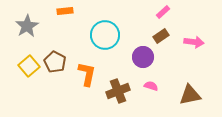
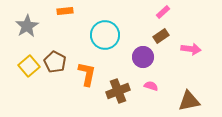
pink arrow: moved 3 px left, 7 px down
brown triangle: moved 1 px left, 6 px down
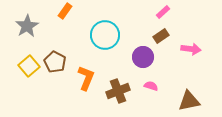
orange rectangle: rotated 49 degrees counterclockwise
orange L-shape: moved 1 px left, 4 px down; rotated 10 degrees clockwise
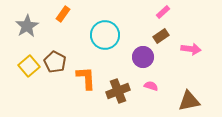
orange rectangle: moved 2 px left, 3 px down
orange L-shape: rotated 25 degrees counterclockwise
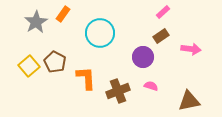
gray star: moved 9 px right, 4 px up
cyan circle: moved 5 px left, 2 px up
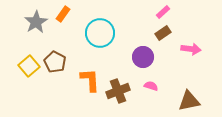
brown rectangle: moved 2 px right, 3 px up
orange L-shape: moved 4 px right, 2 px down
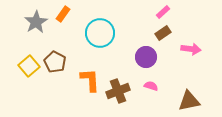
purple circle: moved 3 px right
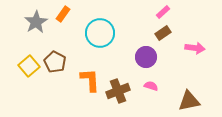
pink arrow: moved 4 px right, 1 px up
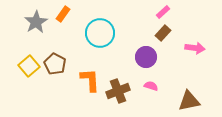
brown rectangle: rotated 14 degrees counterclockwise
brown pentagon: moved 2 px down
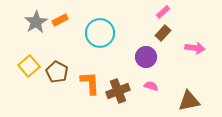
orange rectangle: moved 3 px left, 6 px down; rotated 28 degrees clockwise
brown pentagon: moved 2 px right, 8 px down
orange L-shape: moved 3 px down
